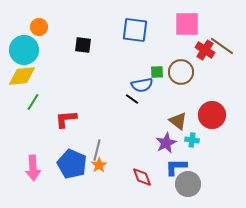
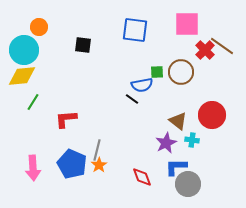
red cross: rotated 12 degrees clockwise
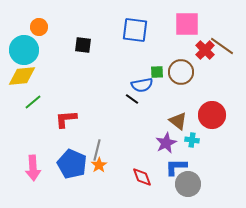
green line: rotated 18 degrees clockwise
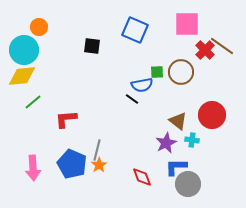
blue square: rotated 16 degrees clockwise
black square: moved 9 px right, 1 px down
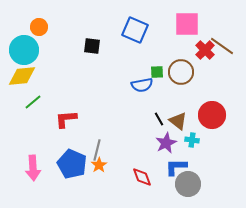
black line: moved 27 px right, 20 px down; rotated 24 degrees clockwise
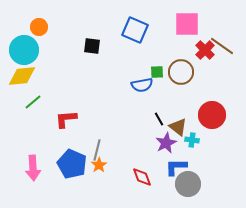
brown triangle: moved 6 px down
